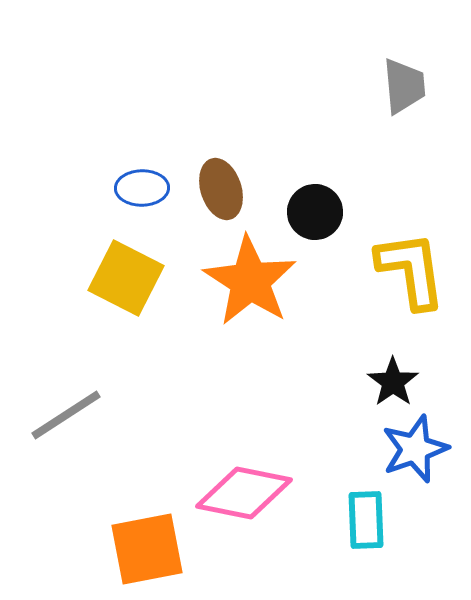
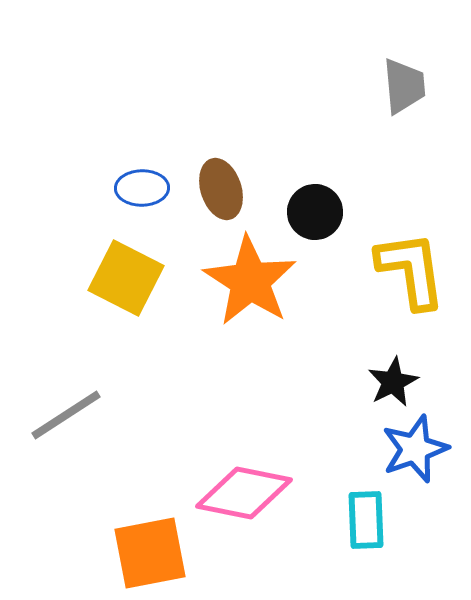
black star: rotated 9 degrees clockwise
orange square: moved 3 px right, 4 px down
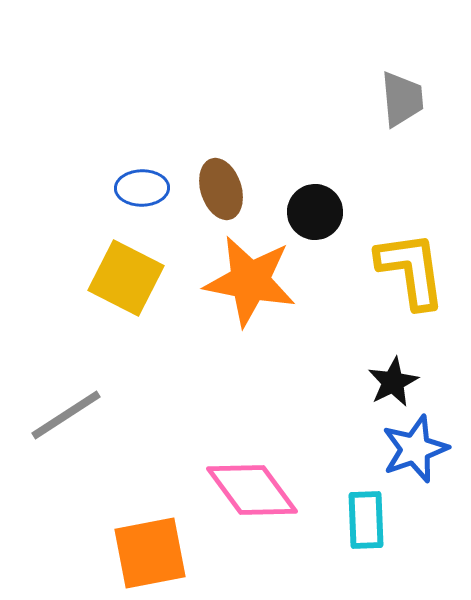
gray trapezoid: moved 2 px left, 13 px down
orange star: rotated 22 degrees counterclockwise
pink diamond: moved 8 px right, 3 px up; rotated 42 degrees clockwise
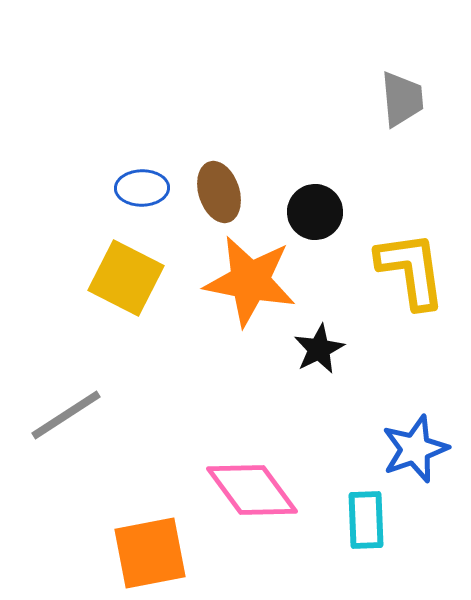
brown ellipse: moved 2 px left, 3 px down
black star: moved 74 px left, 33 px up
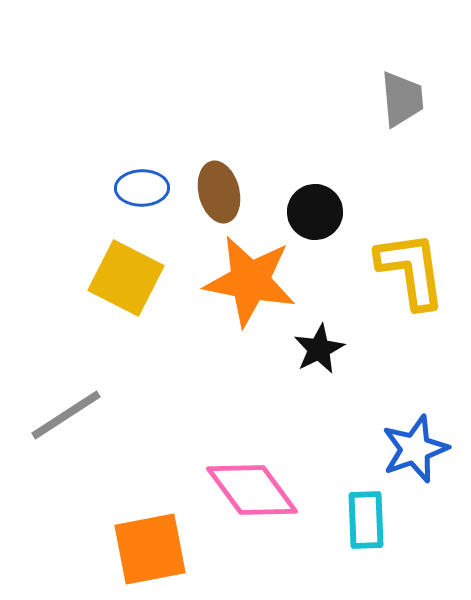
brown ellipse: rotated 4 degrees clockwise
orange square: moved 4 px up
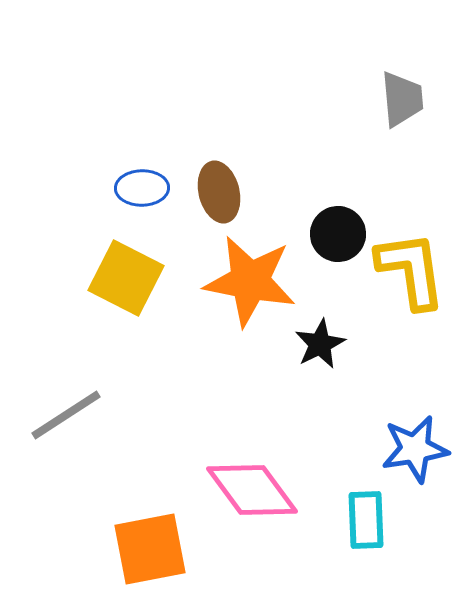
black circle: moved 23 px right, 22 px down
black star: moved 1 px right, 5 px up
blue star: rotated 10 degrees clockwise
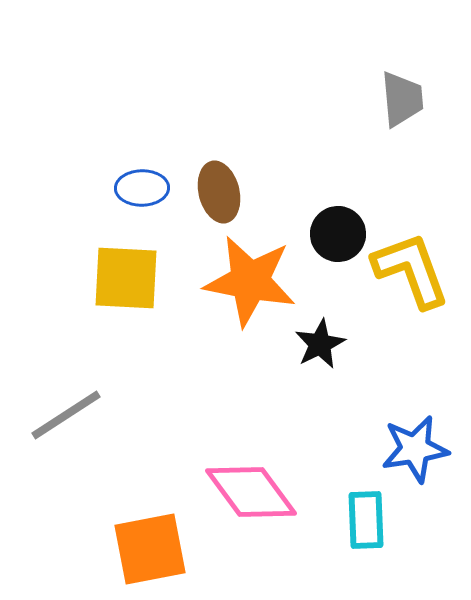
yellow L-shape: rotated 12 degrees counterclockwise
yellow square: rotated 24 degrees counterclockwise
pink diamond: moved 1 px left, 2 px down
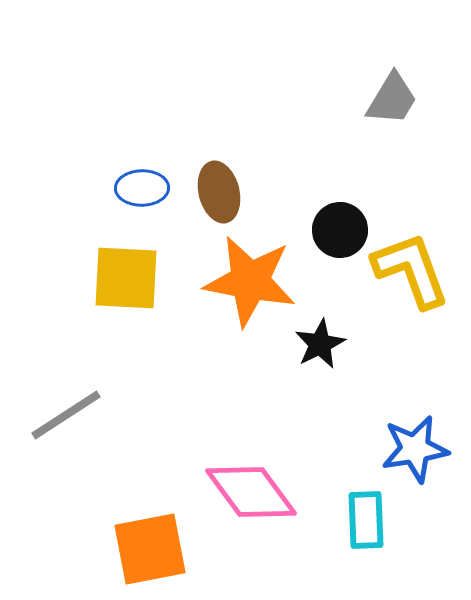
gray trapezoid: moved 10 px left; rotated 36 degrees clockwise
black circle: moved 2 px right, 4 px up
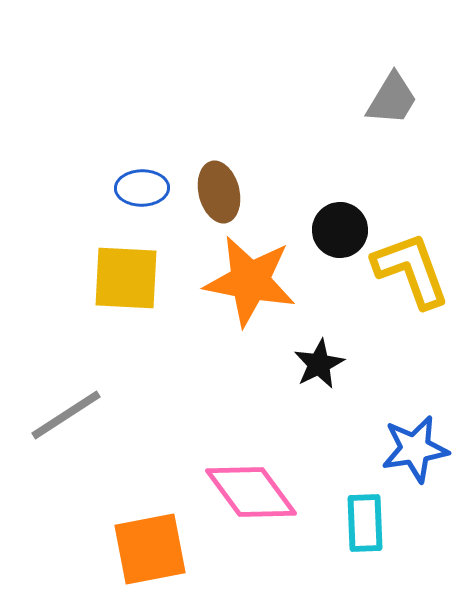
black star: moved 1 px left, 20 px down
cyan rectangle: moved 1 px left, 3 px down
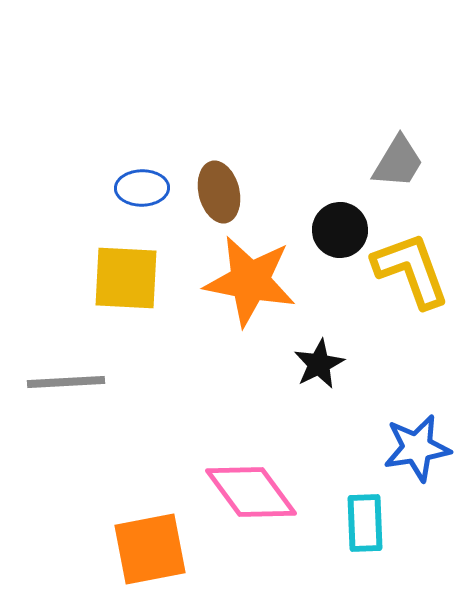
gray trapezoid: moved 6 px right, 63 px down
gray line: moved 33 px up; rotated 30 degrees clockwise
blue star: moved 2 px right, 1 px up
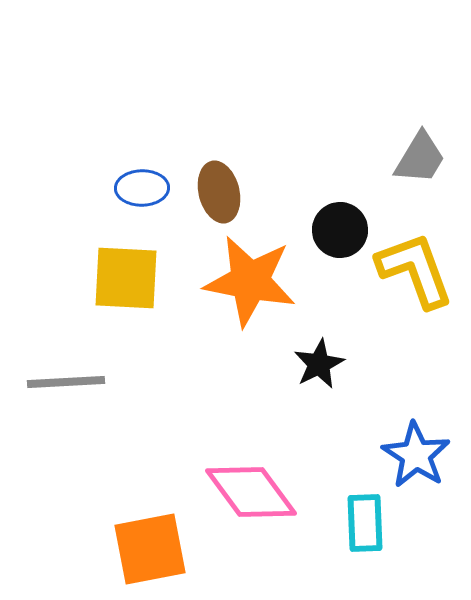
gray trapezoid: moved 22 px right, 4 px up
yellow L-shape: moved 4 px right
blue star: moved 1 px left, 7 px down; rotated 30 degrees counterclockwise
